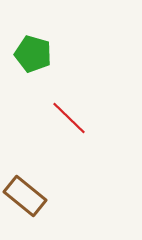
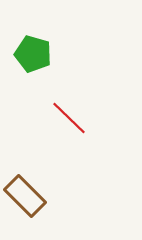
brown rectangle: rotated 6 degrees clockwise
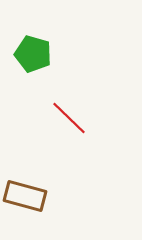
brown rectangle: rotated 30 degrees counterclockwise
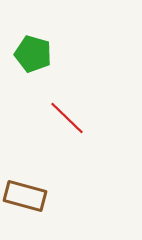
red line: moved 2 px left
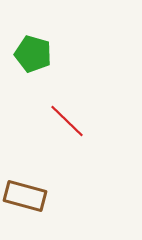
red line: moved 3 px down
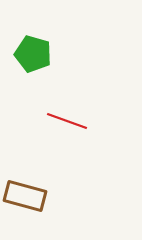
red line: rotated 24 degrees counterclockwise
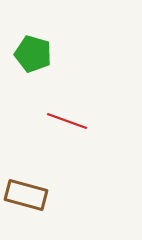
brown rectangle: moved 1 px right, 1 px up
